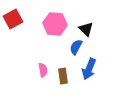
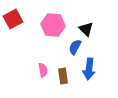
pink hexagon: moved 2 px left, 1 px down
blue semicircle: moved 1 px left
blue arrow: rotated 15 degrees counterclockwise
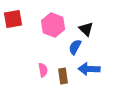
red square: rotated 18 degrees clockwise
pink hexagon: rotated 15 degrees clockwise
blue arrow: rotated 85 degrees clockwise
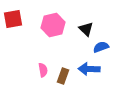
pink hexagon: rotated 25 degrees clockwise
blue semicircle: moved 26 px right; rotated 42 degrees clockwise
brown rectangle: rotated 28 degrees clockwise
